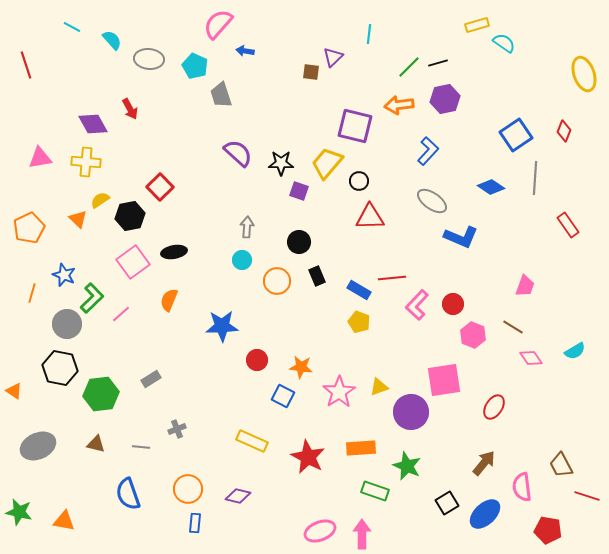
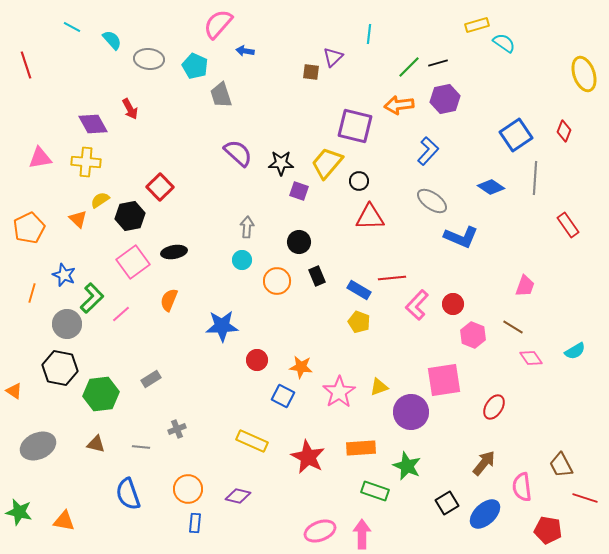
red line at (587, 496): moved 2 px left, 2 px down
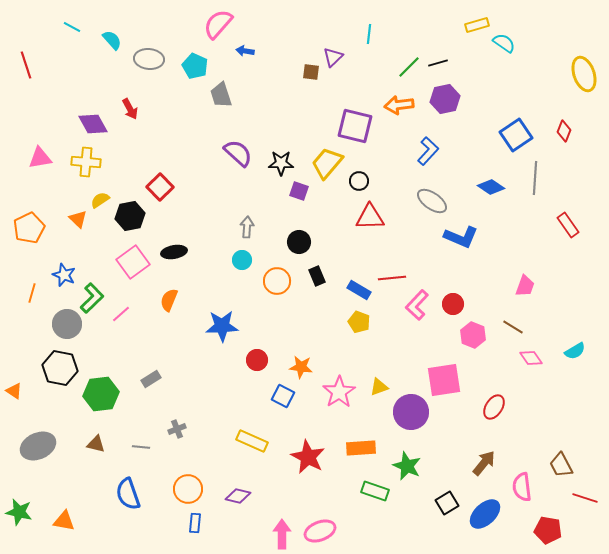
pink arrow at (362, 534): moved 80 px left
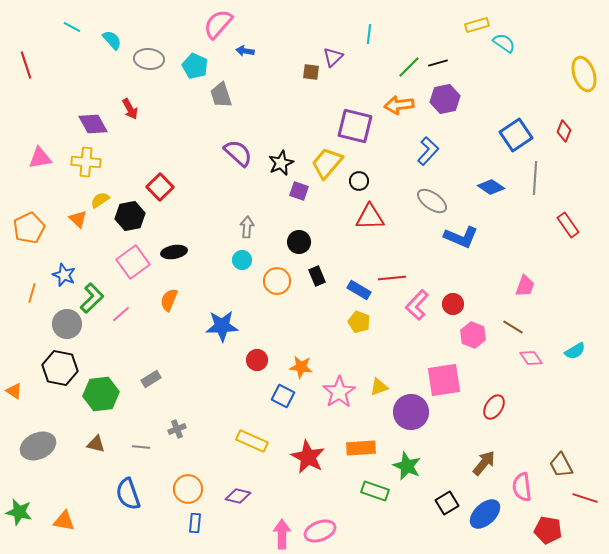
black star at (281, 163): rotated 25 degrees counterclockwise
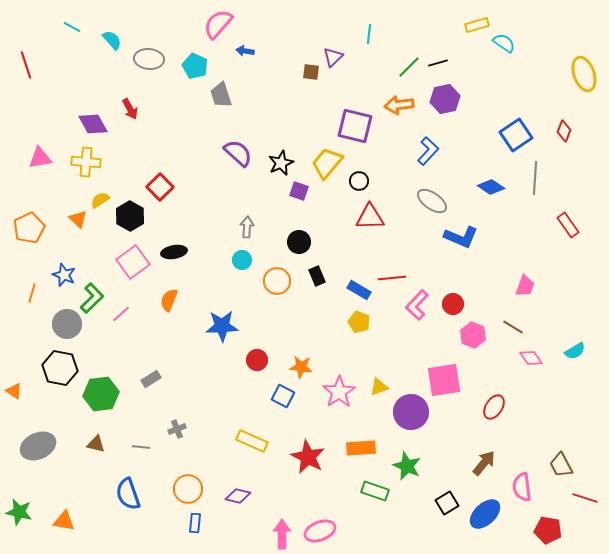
black hexagon at (130, 216): rotated 20 degrees counterclockwise
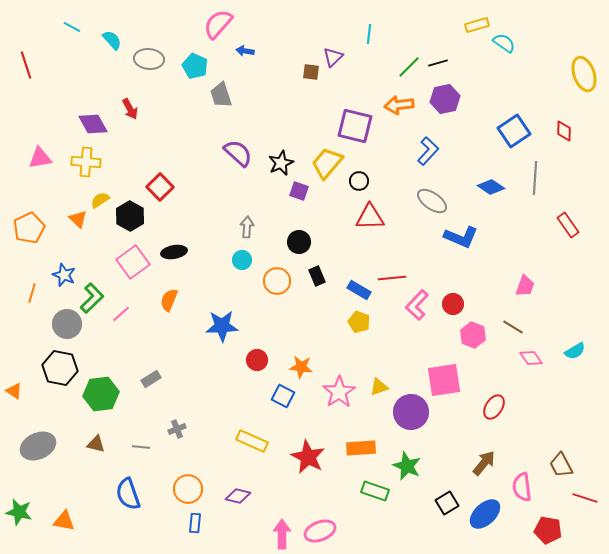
red diamond at (564, 131): rotated 20 degrees counterclockwise
blue square at (516, 135): moved 2 px left, 4 px up
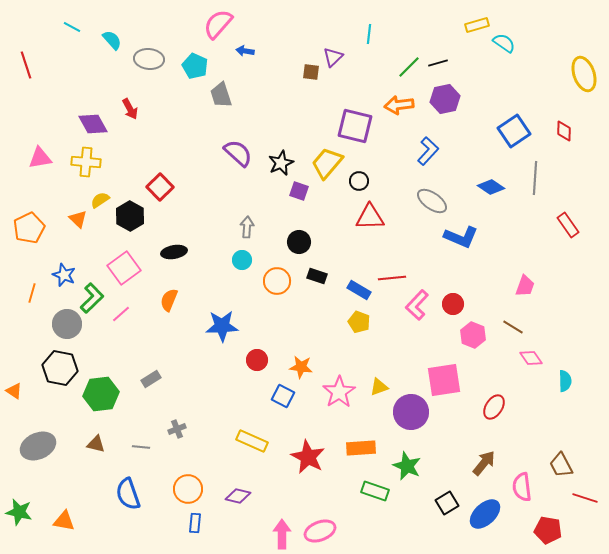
pink square at (133, 262): moved 9 px left, 6 px down
black rectangle at (317, 276): rotated 48 degrees counterclockwise
cyan semicircle at (575, 351): moved 10 px left, 30 px down; rotated 60 degrees counterclockwise
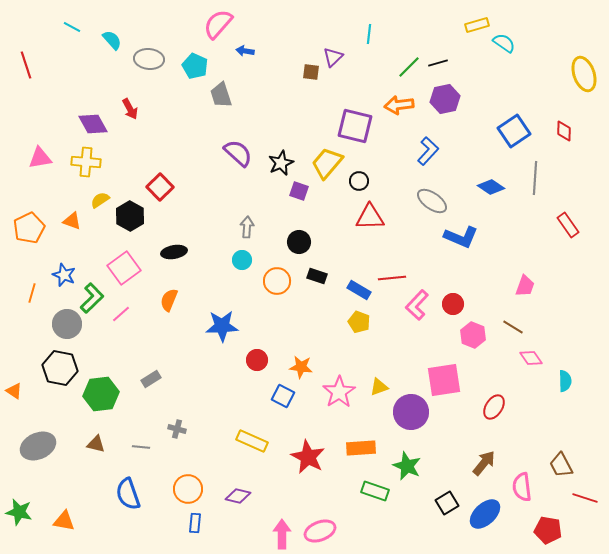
orange triangle at (78, 219): moved 6 px left, 2 px down; rotated 24 degrees counterclockwise
gray cross at (177, 429): rotated 36 degrees clockwise
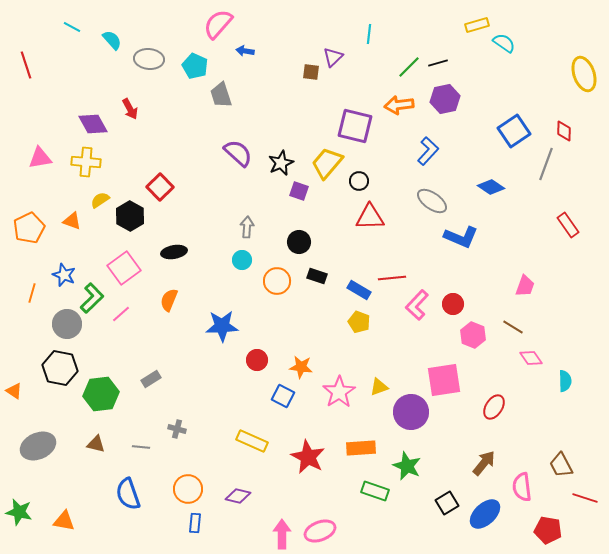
gray line at (535, 178): moved 11 px right, 14 px up; rotated 16 degrees clockwise
